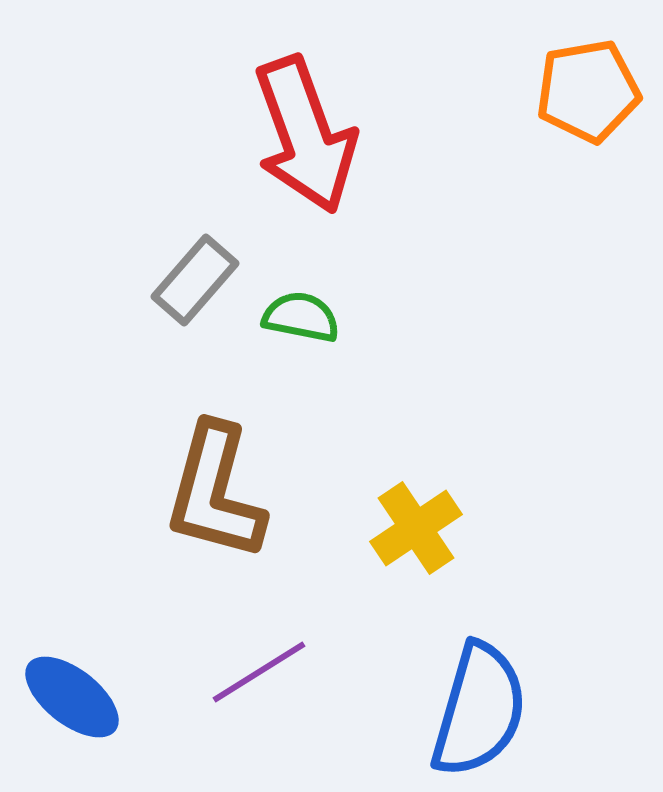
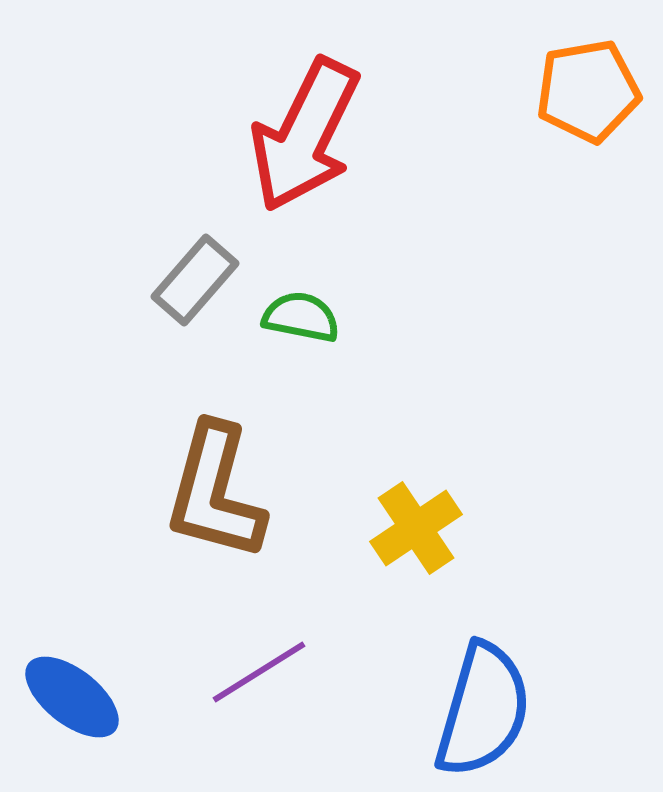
red arrow: rotated 46 degrees clockwise
blue semicircle: moved 4 px right
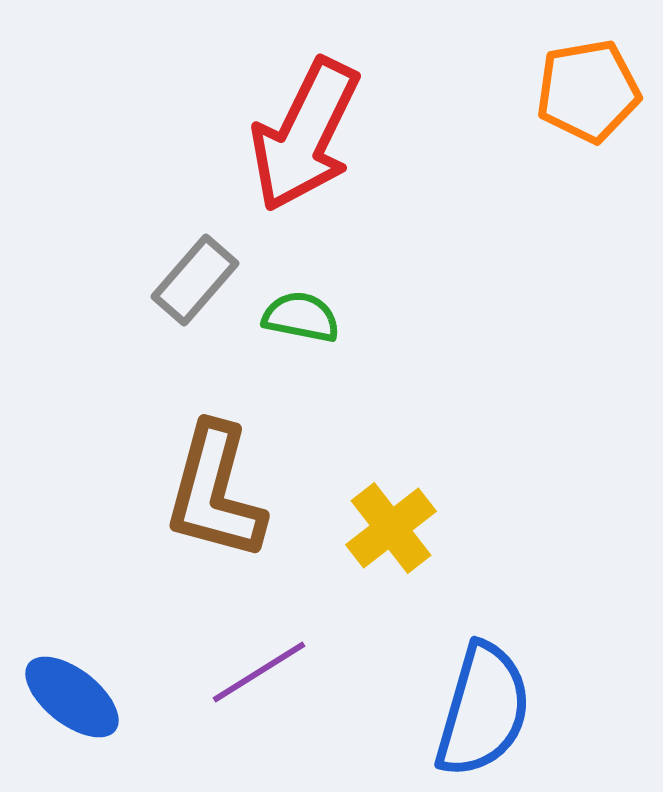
yellow cross: moved 25 px left; rotated 4 degrees counterclockwise
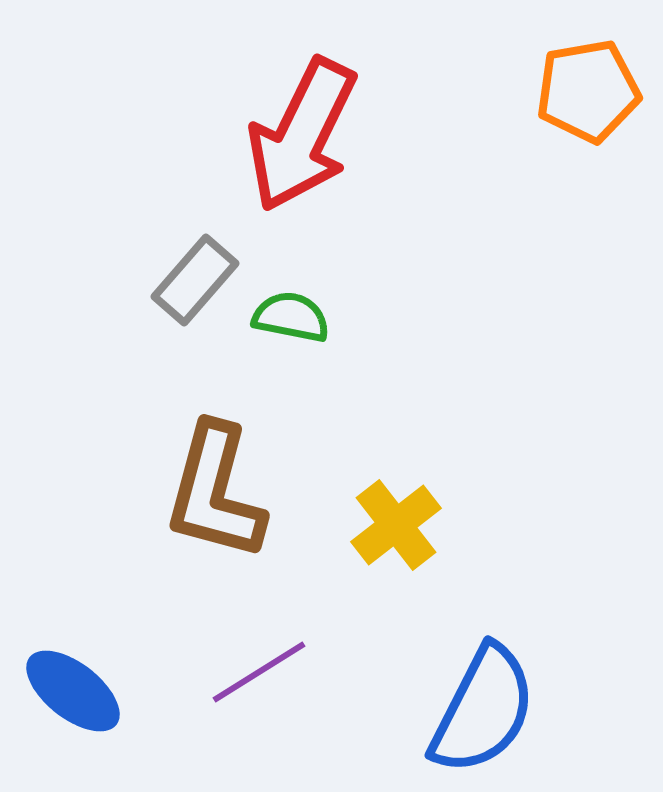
red arrow: moved 3 px left
green semicircle: moved 10 px left
yellow cross: moved 5 px right, 3 px up
blue ellipse: moved 1 px right, 6 px up
blue semicircle: rotated 11 degrees clockwise
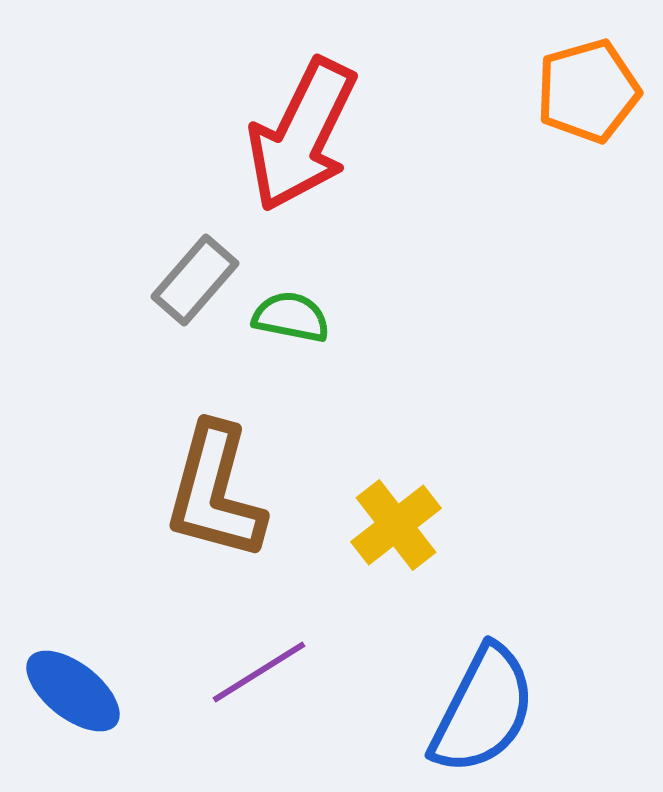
orange pentagon: rotated 6 degrees counterclockwise
